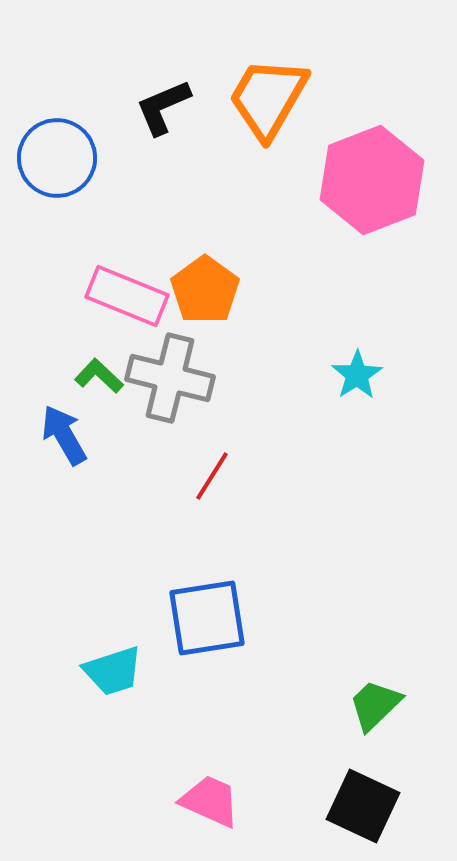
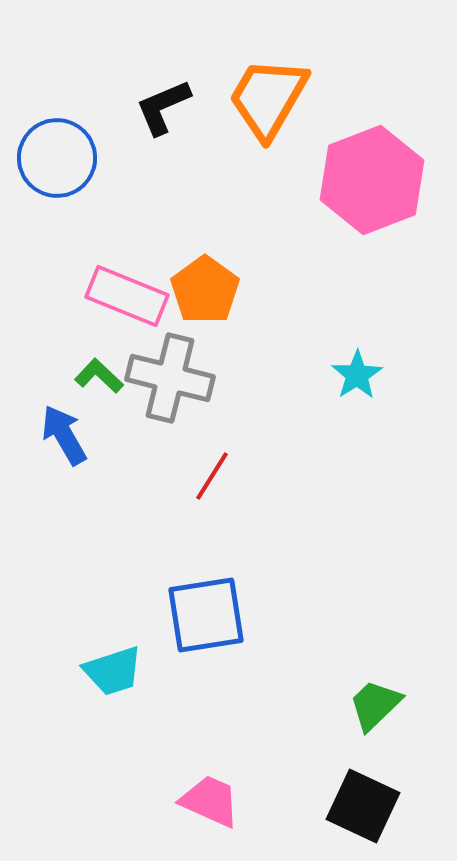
blue square: moved 1 px left, 3 px up
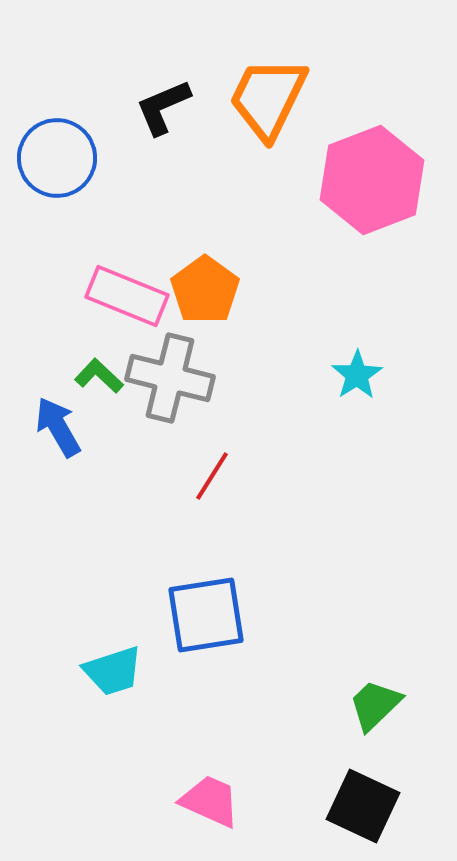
orange trapezoid: rotated 4 degrees counterclockwise
blue arrow: moved 6 px left, 8 px up
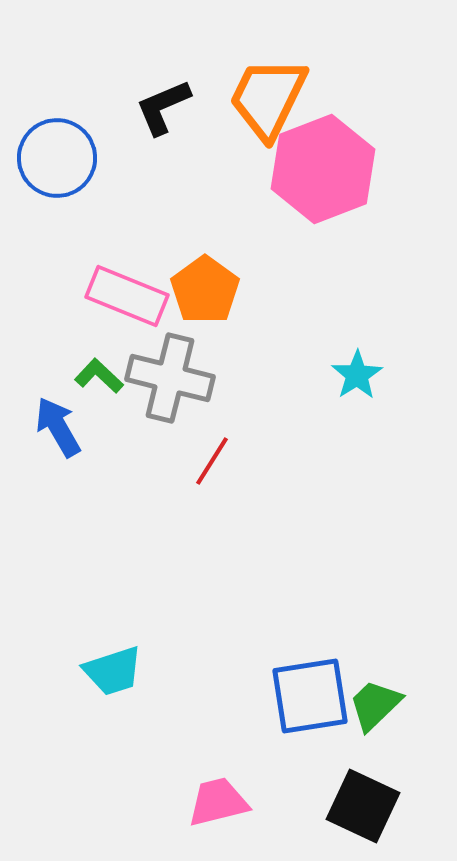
pink hexagon: moved 49 px left, 11 px up
red line: moved 15 px up
blue square: moved 104 px right, 81 px down
pink trapezoid: moved 8 px right, 1 px down; rotated 38 degrees counterclockwise
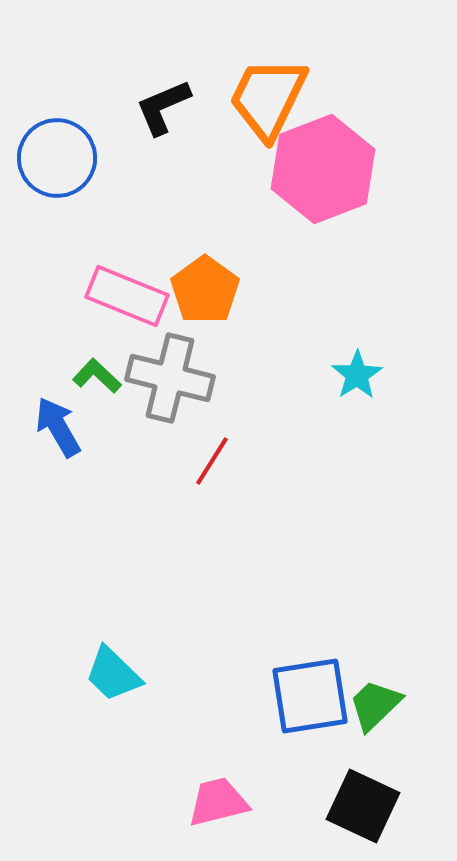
green L-shape: moved 2 px left
cyan trapezoid: moved 3 px down; rotated 62 degrees clockwise
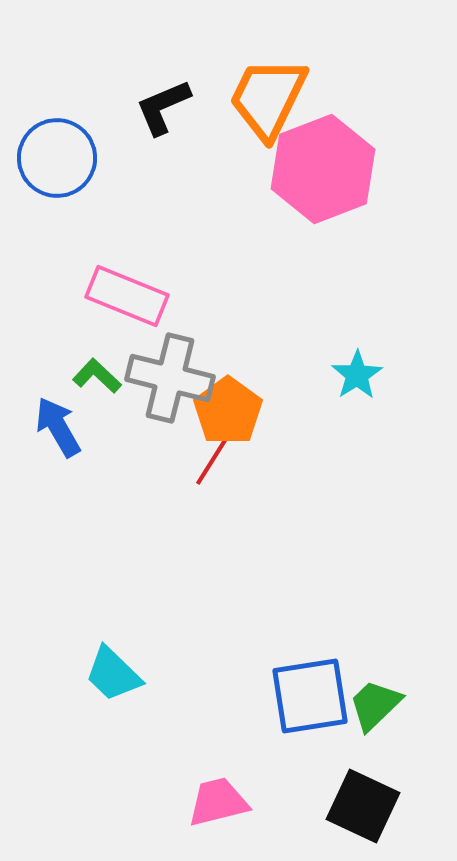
orange pentagon: moved 23 px right, 121 px down
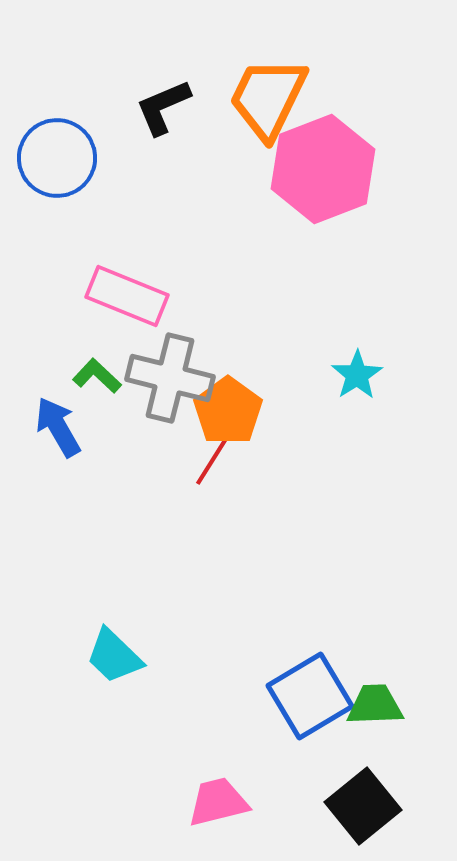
cyan trapezoid: moved 1 px right, 18 px up
blue square: rotated 22 degrees counterclockwise
green trapezoid: rotated 42 degrees clockwise
black square: rotated 26 degrees clockwise
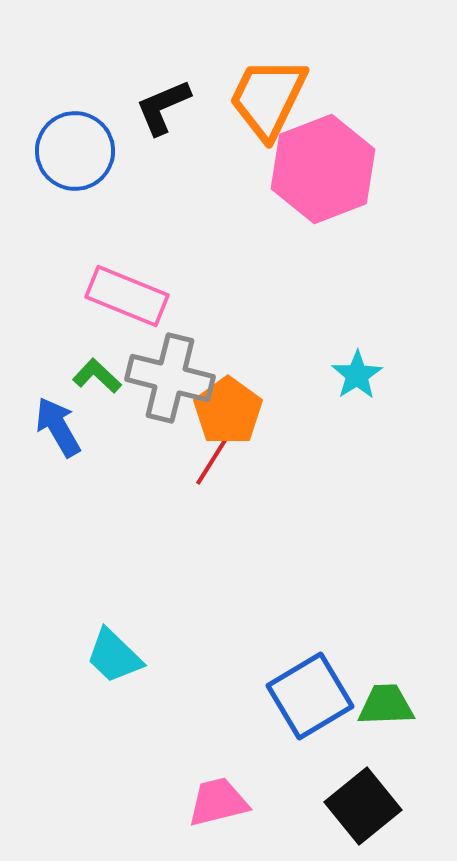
blue circle: moved 18 px right, 7 px up
green trapezoid: moved 11 px right
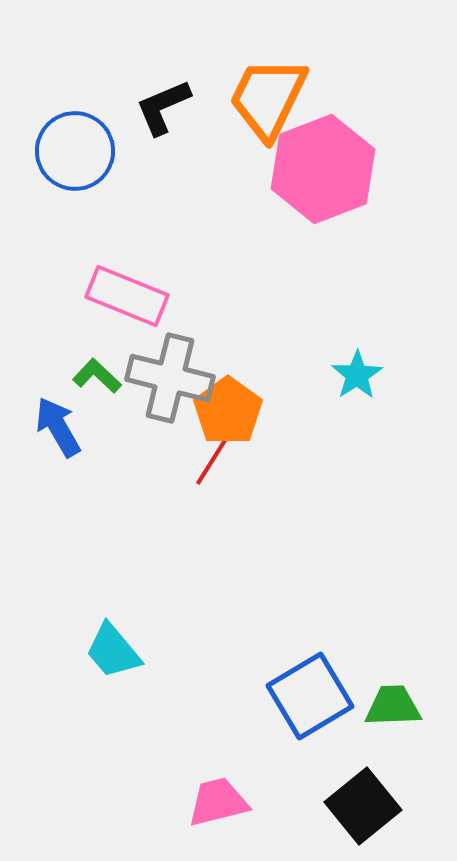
cyan trapezoid: moved 1 px left, 5 px up; rotated 6 degrees clockwise
green trapezoid: moved 7 px right, 1 px down
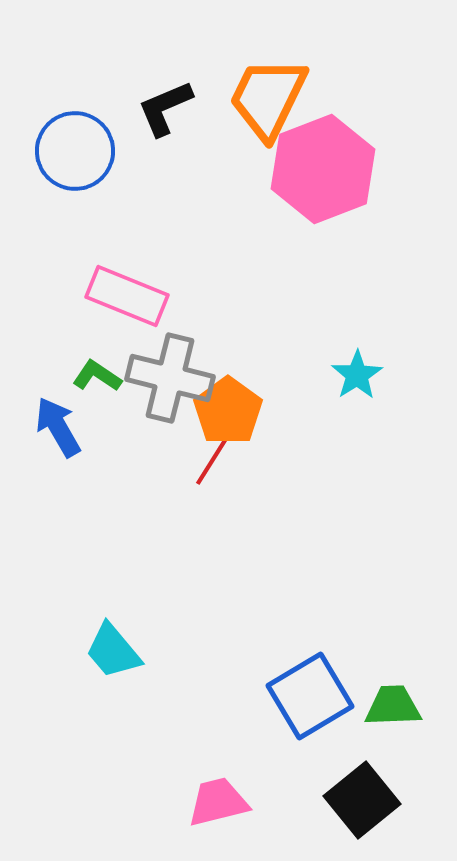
black L-shape: moved 2 px right, 1 px down
green L-shape: rotated 9 degrees counterclockwise
black square: moved 1 px left, 6 px up
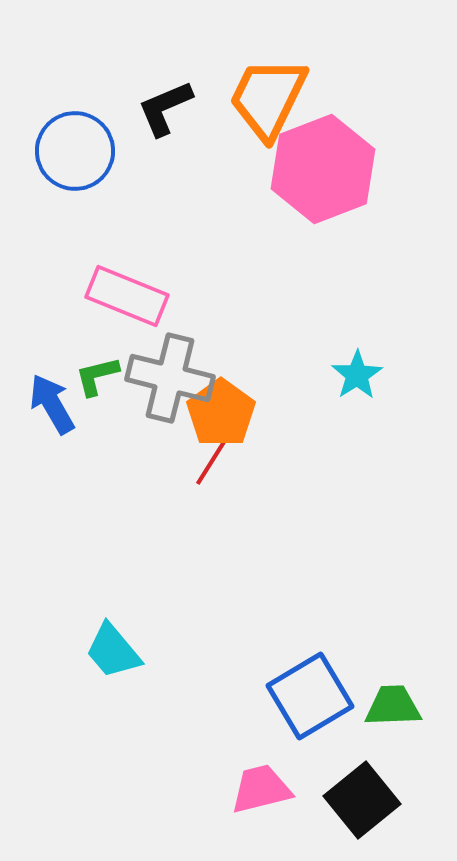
green L-shape: rotated 48 degrees counterclockwise
orange pentagon: moved 7 px left, 2 px down
blue arrow: moved 6 px left, 23 px up
pink trapezoid: moved 43 px right, 13 px up
